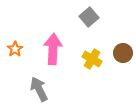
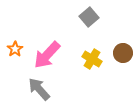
pink arrow: moved 6 px left, 6 px down; rotated 140 degrees counterclockwise
gray arrow: rotated 15 degrees counterclockwise
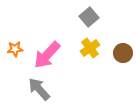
orange star: rotated 28 degrees clockwise
yellow cross: moved 2 px left, 11 px up; rotated 24 degrees clockwise
